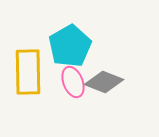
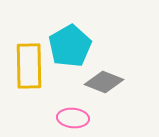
yellow rectangle: moved 1 px right, 6 px up
pink ellipse: moved 36 px down; rotated 64 degrees counterclockwise
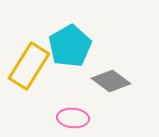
yellow rectangle: rotated 33 degrees clockwise
gray diamond: moved 7 px right, 1 px up; rotated 15 degrees clockwise
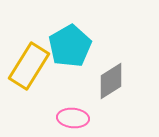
gray diamond: rotated 69 degrees counterclockwise
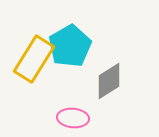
yellow rectangle: moved 5 px right, 7 px up
gray diamond: moved 2 px left
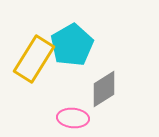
cyan pentagon: moved 2 px right, 1 px up
gray diamond: moved 5 px left, 8 px down
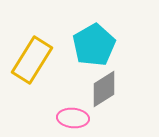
cyan pentagon: moved 22 px right
yellow rectangle: moved 2 px left, 1 px down
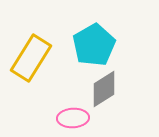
yellow rectangle: moved 1 px left, 2 px up
pink ellipse: rotated 8 degrees counterclockwise
